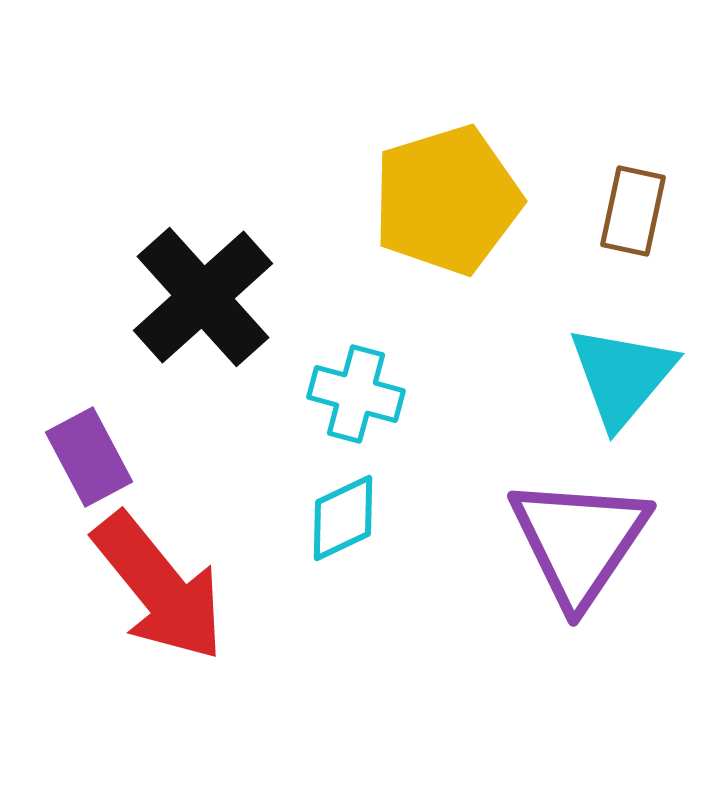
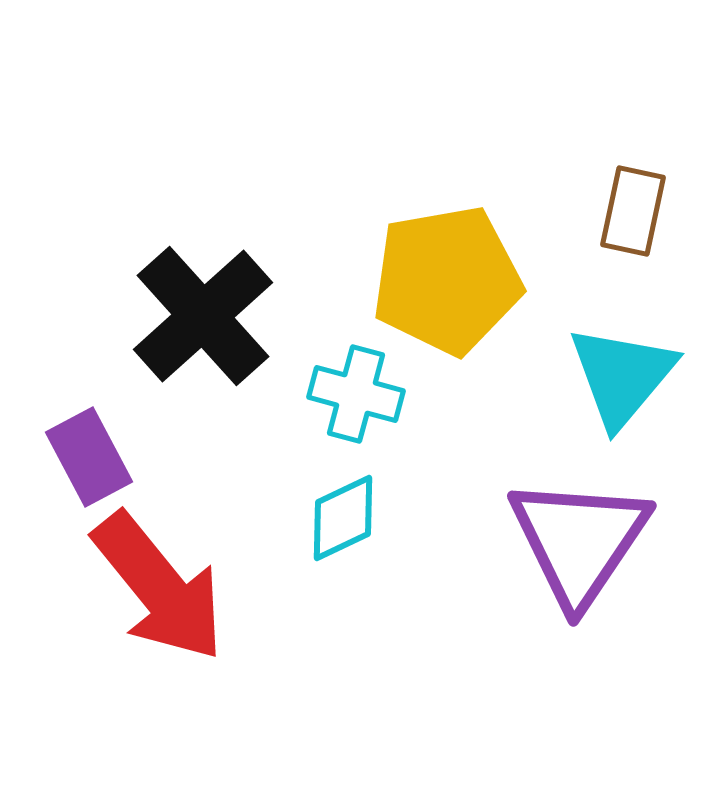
yellow pentagon: moved 80 px down; rotated 7 degrees clockwise
black cross: moved 19 px down
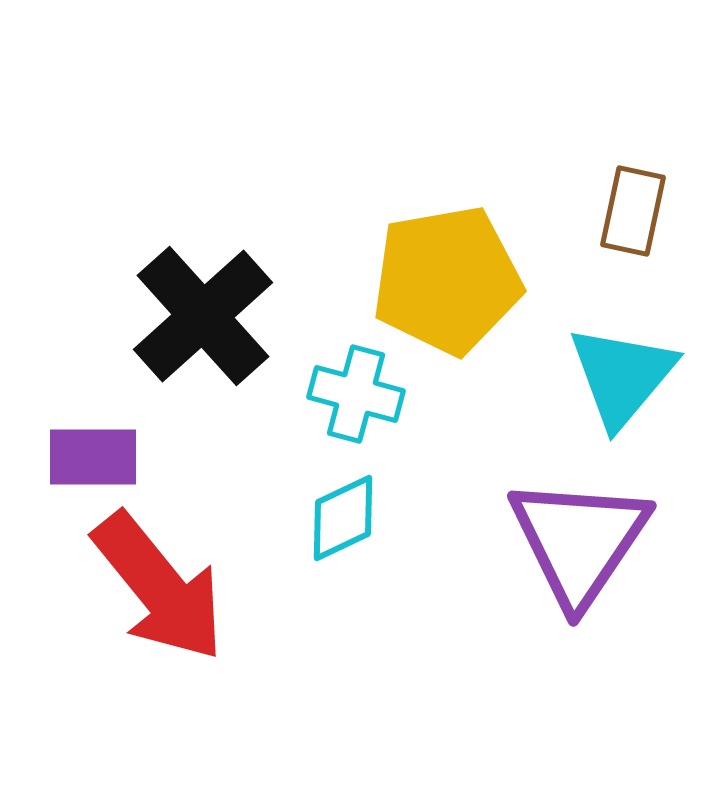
purple rectangle: moved 4 px right; rotated 62 degrees counterclockwise
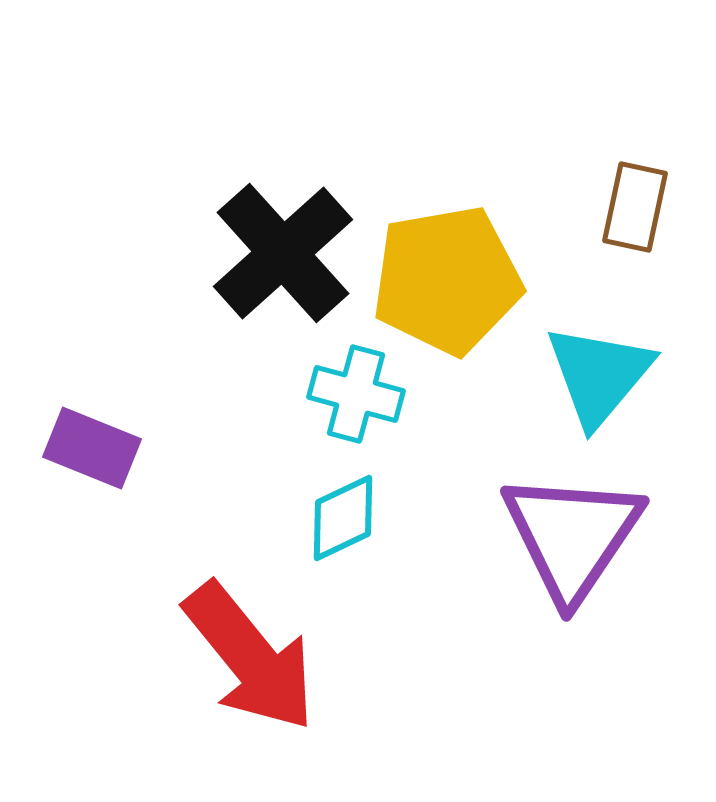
brown rectangle: moved 2 px right, 4 px up
black cross: moved 80 px right, 63 px up
cyan triangle: moved 23 px left, 1 px up
purple rectangle: moved 1 px left, 9 px up; rotated 22 degrees clockwise
purple triangle: moved 7 px left, 5 px up
red arrow: moved 91 px right, 70 px down
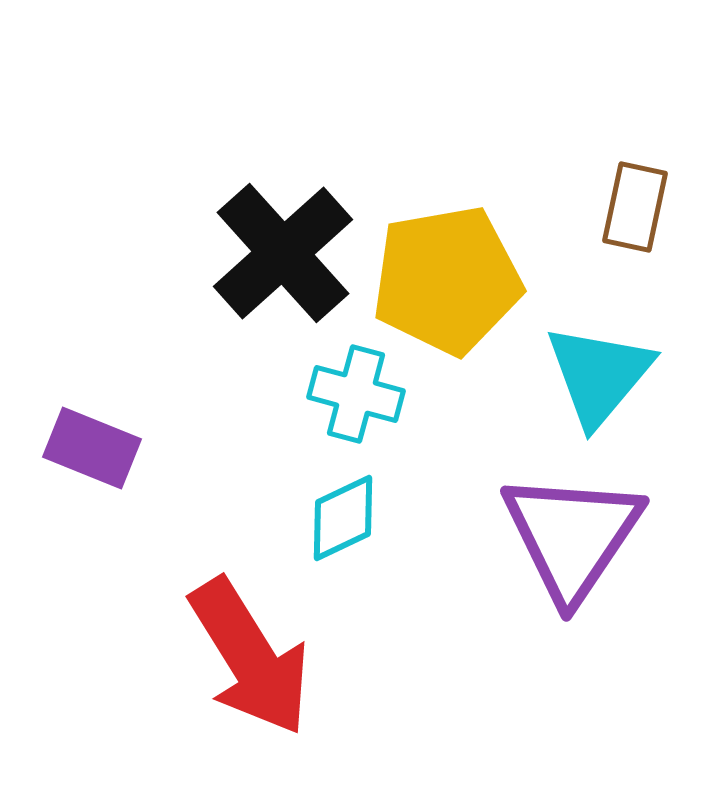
red arrow: rotated 7 degrees clockwise
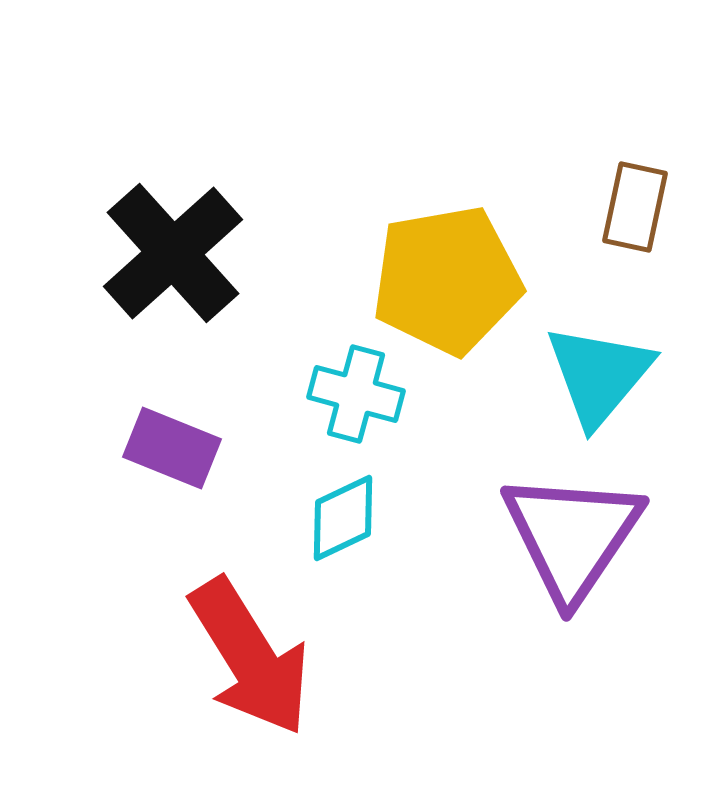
black cross: moved 110 px left
purple rectangle: moved 80 px right
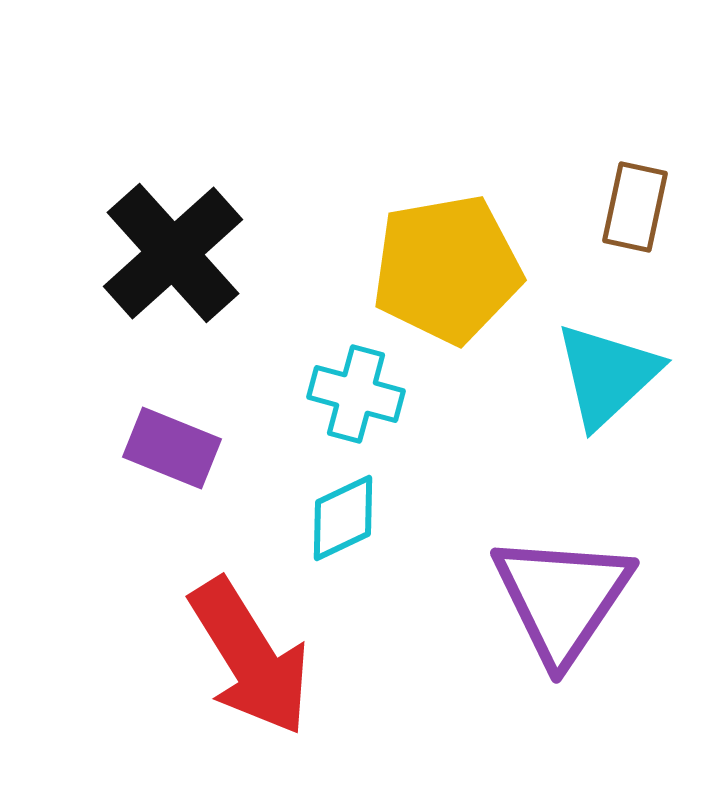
yellow pentagon: moved 11 px up
cyan triangle: moved 8 px right; rotated 7 degrees clockwise
purple triangle: moved 10 px left, 62 px down
